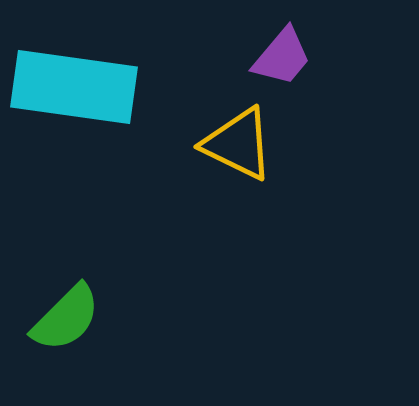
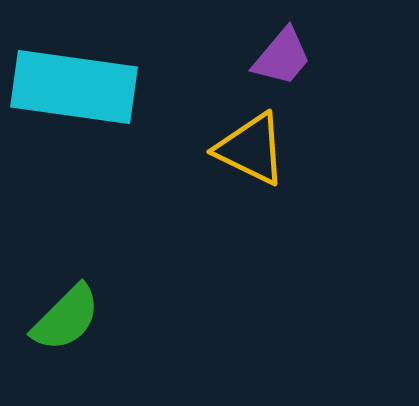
yellow triangle: moved 13 px right, 5 px down
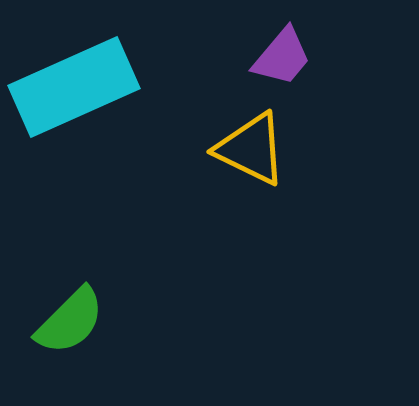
cyan rectangle: rotated 32 degrees counterclockwise
green semicircle: moved 4 px right, 3 px down
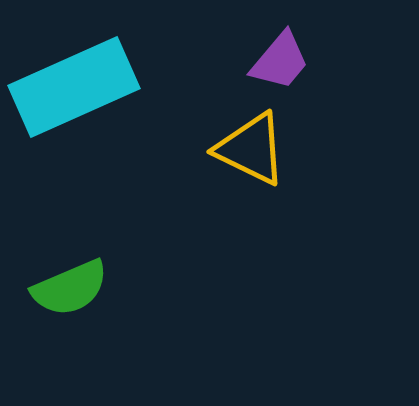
purple trapezoid: moved 2 px left, 4 px down
green semicircle: moved 33 px up; rotated 22 degrees clockwise
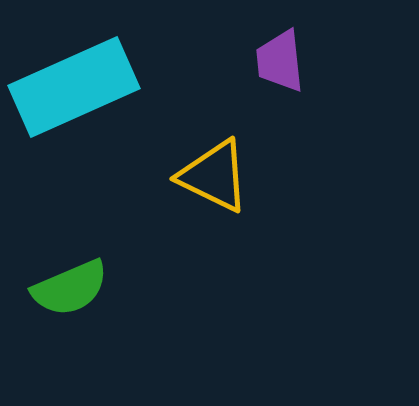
purple trapezoid: rotated 134 degrees clockwise
yellow triangle: moved 37 px left, 27 px down
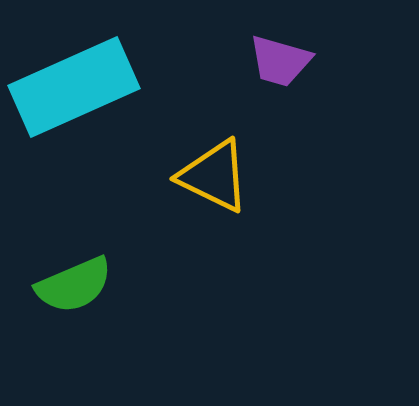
purple trapezoid: rotated 68 degrees counterclockwise
green semicircle: moved 4 px right, 3 px up
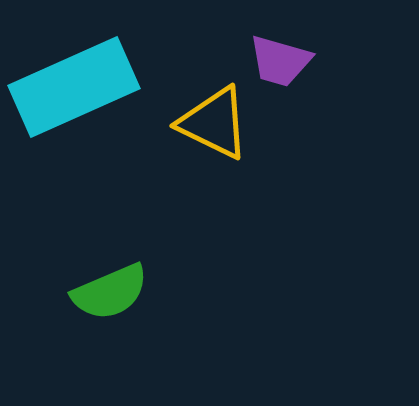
yellow triangle: moved 53 px up
green semicircle: moved 36 px right, 7 px down
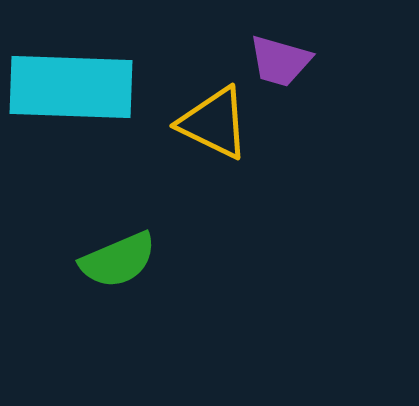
cyan rectangle: moved 3 px left; rotated 26 degrees clockwise
green semicircle: moved 8 px right, 32 px up
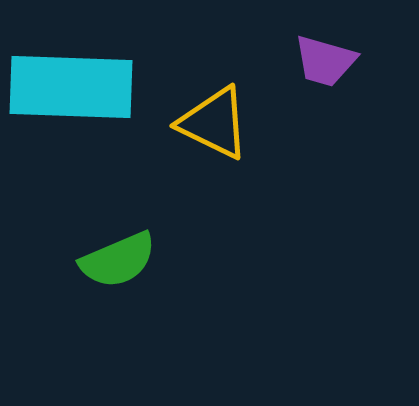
purple trapezoid: moved 45 px right
